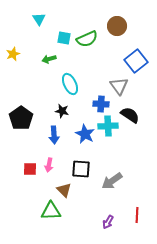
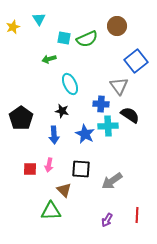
yellow star: moved 27 px up
purple arrow: moved 1 px left, 2 px up
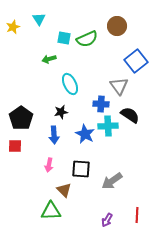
black star: moved 1 px left, 1 px down; rotated 24 degrees counterclockwise
red square: moved 15 px left, 23 px up
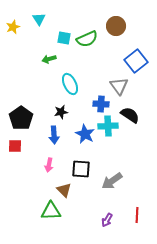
brown circle: moved 1 px left
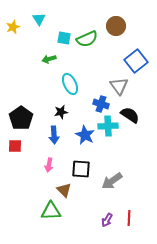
blue cross: rotated 14 degrees clockwise
blue star: moved 1 px down
red line: moved 8 px left, 3 px down
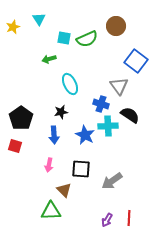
blue square: rotated 15 degrees counterclockwise
red square: rotated 16 degrees clockwise
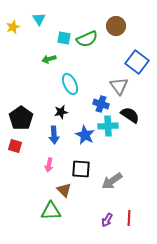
blue square: moved 1 px right, 1 px down
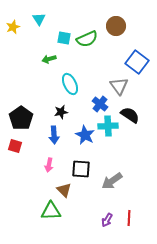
blue cross: moved 1 px left; rotated 21 degrees clockwise
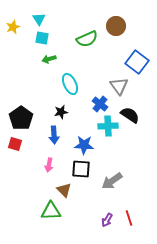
cyan square: moved 22 px left
blue star: moved 1 px left, 10 px down; rotated 24 degrees counterclockwise
red square: moved 2 px up
red line: rotated 21 degrees counterclockwise
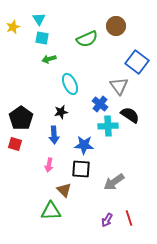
gray arrow: moved 2 px right, 1 px down
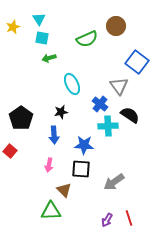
green arrow: moved 1 px up
cyan ellipse: moved 2 px right
red square: moved 5 px left, 7 px down; rotated 24 degrees clockwise
